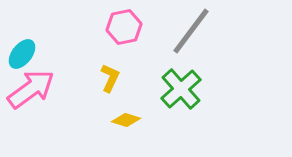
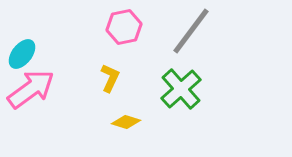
yellow diamond: moved 2 px down
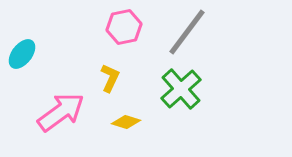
gray line: moved 4 px left, 1 px down
pink arrow: moved 30 px right, 23 px down
